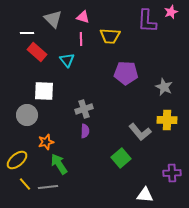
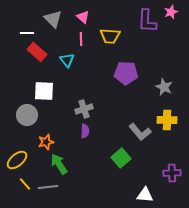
pink triangle: rotated 24 degrees clockwise
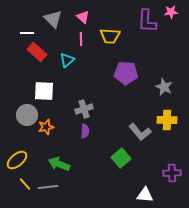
pink star: rotated 16 degrees clockwise
cyan triangle: rotated 28 degrees clockwise
orange star: moved 15 px up
green arrow: rotated 35 degrees counterclockwise
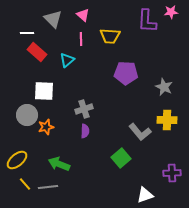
pink triangle: moved 2 px up
white triangle: rotated 24 degrees counterclockwise
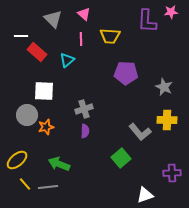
pink triangle: moved 1 px right, 1 px up
white line: moved 6 px left, 3 px down
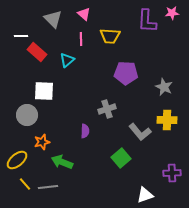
pink star: moved 1 px right, 1 px down
gray cross: moved 23 px right
orange star: moved 4 px left, 15 px down
green arrow: moved 3 px right, 2 px up
